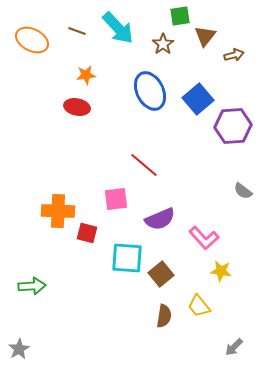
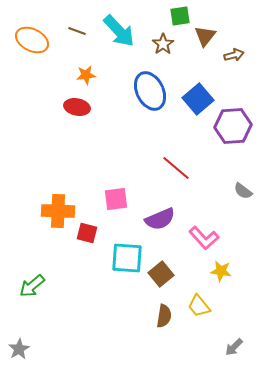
cyan arrow: moved 1 px right, 3 px down
red line: moved 32 px right, 3 px down
green arrow: rotated 144 degrees clockwise
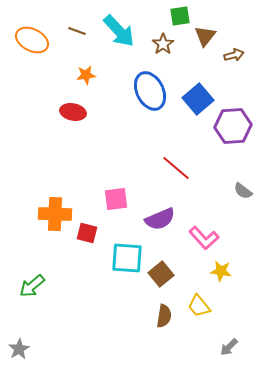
red ellipse: moved 4 px left, 5 px down
orange cross: moved 3 px left, 3 px down
gray arrow: moved 5 px left
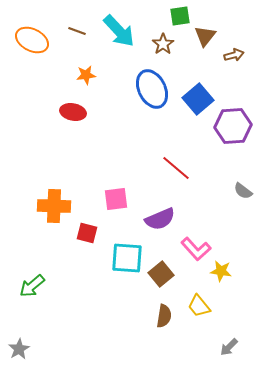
blue ellipse: moved 2 px right, 2 px up
orange cross: moved 1 px left, 8 px up
pink L-shape: moved 8 px left, 11 px down
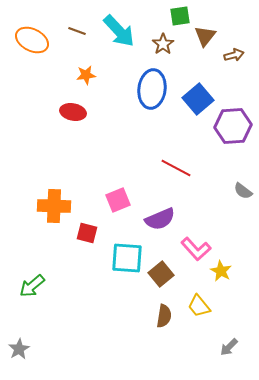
blue ellipse: rotated 33 degrees clockwise
red line: rotated 12 degrees counterclockwise
pink square: moved 2 px right, 1 px down; rotated 15 degrees counterclockwise
yellow star: rotated 20 degrees clockwise
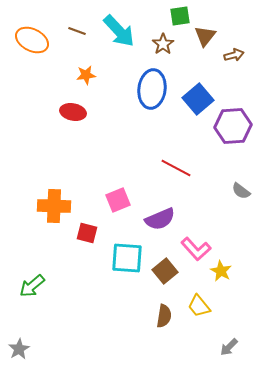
gray semicircle: moved 2 px left
brown square: moved 4 px right, 3 px up
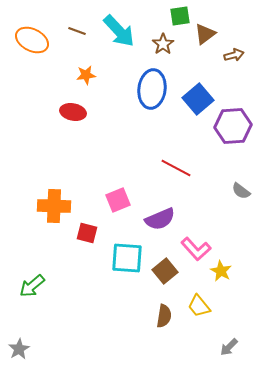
brown triangle: moved 2 px up; rotated 15 degrees clockwise
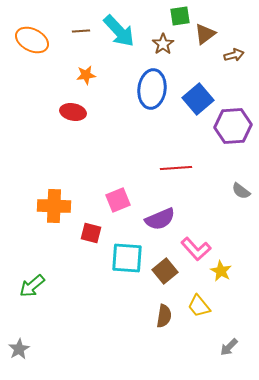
brown line: moved 4 px right; rotated 24 degrees counterclockwise
red line: rotated 32 degrees counterclockwise
red square: moved 4 px right
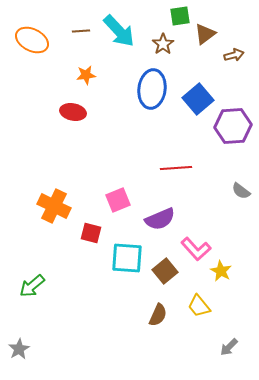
orange cross: rotated 24 degrees clockwise
brown semicircle: moved 6 px left, 1 px up; rotated 15 degrees clockwise
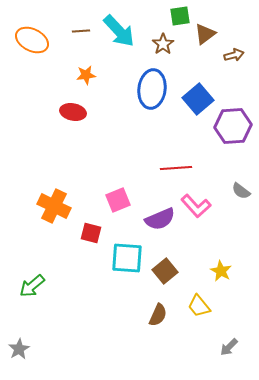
pink L-shape: moved 43 px up
